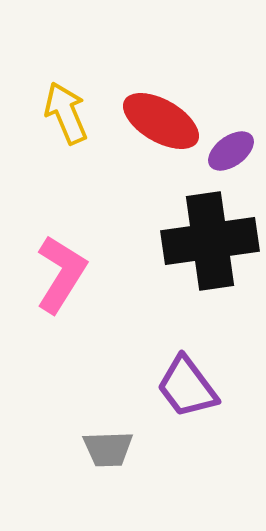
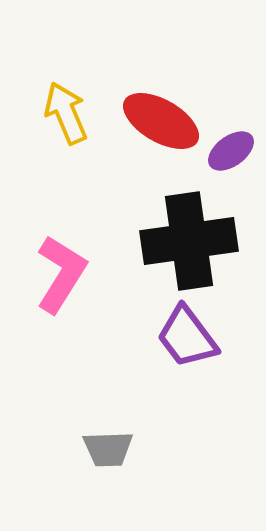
black cross: moved 21 px left
purple trapezoid: moved 50 px up
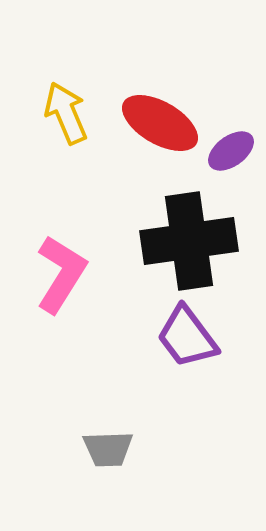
red ellipse: moved 1 px left, 2 px down
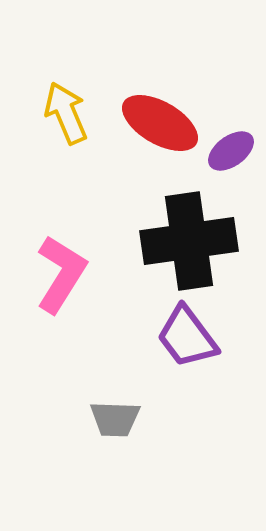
gray trapezoid: moved 7 px right, 30 px up; rotated 4 degrees clockwise
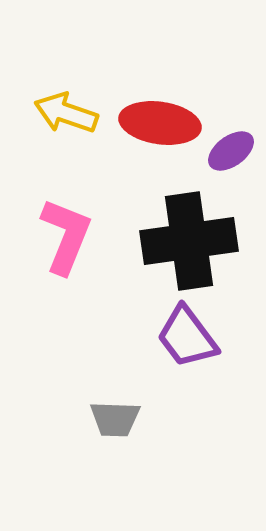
yellow arrow: rotated 48 degrees counterclockwise
red ellipse: rotated 22 degrees counterclockwise
pink L-shape: moved 5 px right, 38 px up; rotated 10 degrees counterclockwise
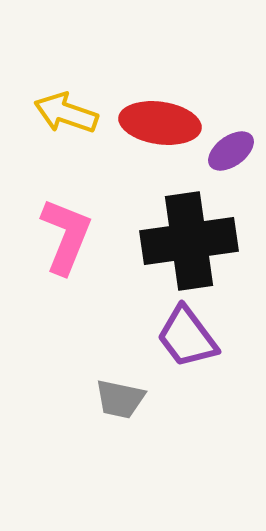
gray trapezoid: moved 5 px right, 20 px up; rotated 10 degrees clockwise
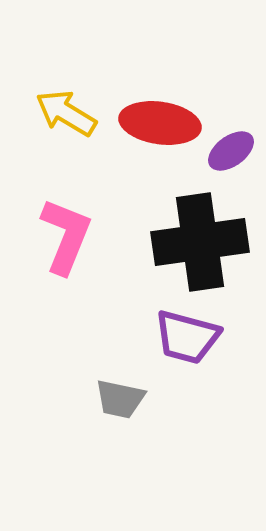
yellow arrow: rotated 12 degrees clockwise
black cross: moved 11 px right, 1 px down
purple trapezoid: rotated 38 degrees counterclockwise
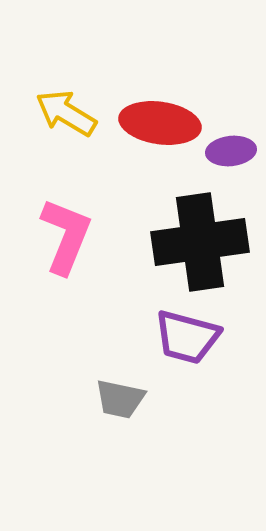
purple ellipse: rotated 30 degrees clockwise
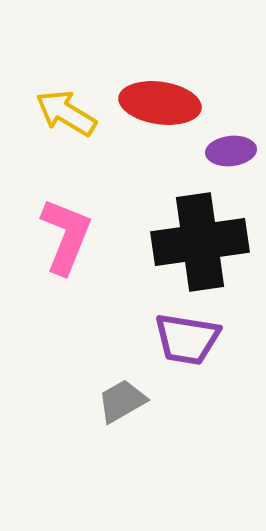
red ellipse: moved 20 px up
purple trapezoid: moved 2 px down; rotated 6 degrees counterclockwise
gray trapezoid: moved 2 px right, 2 px down; rotated 138 degrees clockwise
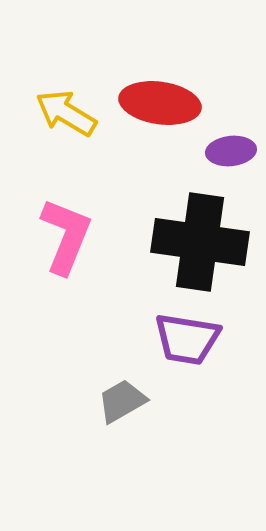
black cross: rotated 16 degrees clockwise
